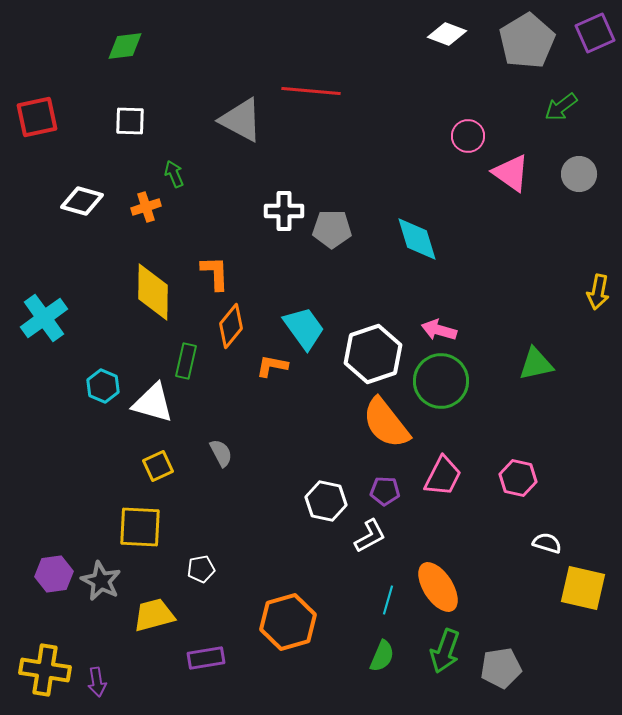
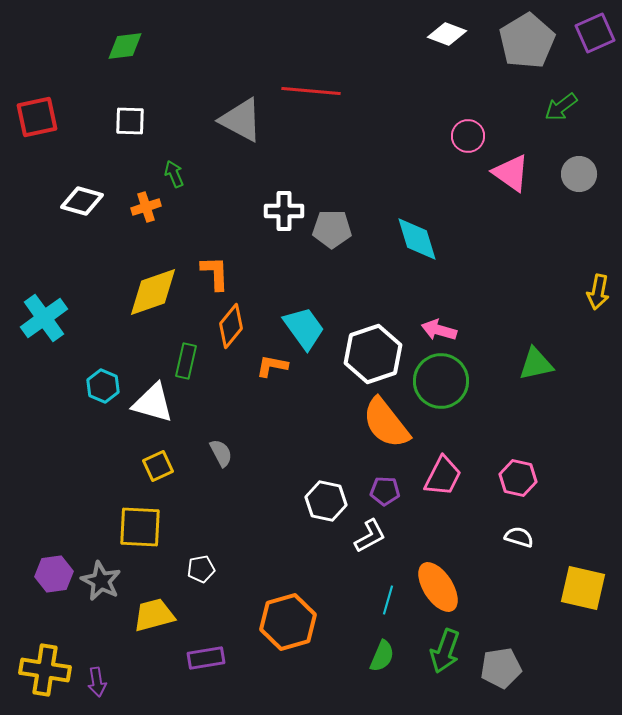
yellow diamond at (153, 292): rotated 70 degrees clockwise
white semicircle at (547, 543): moved 28 px left, 6 px up
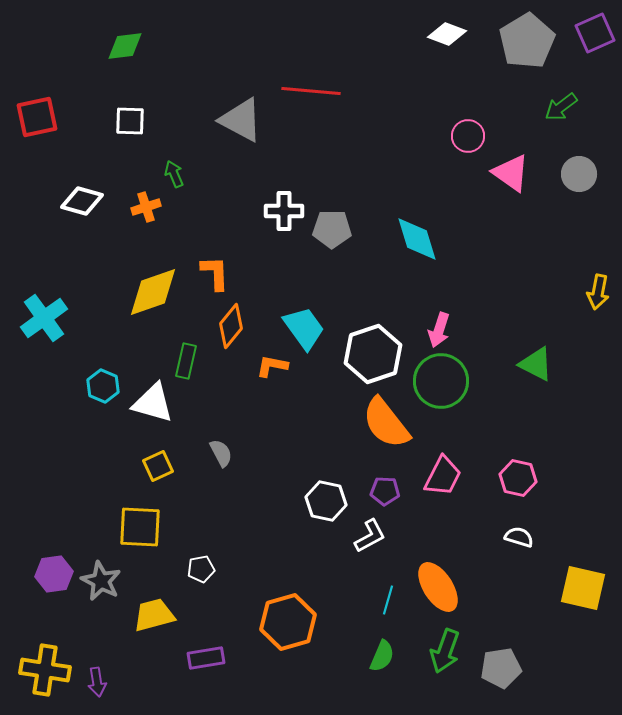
pink arrow at (439, 330): rotated 88 degrees counterclockwise
green triangle at (536, 364): rotated 39 degrees clockwise
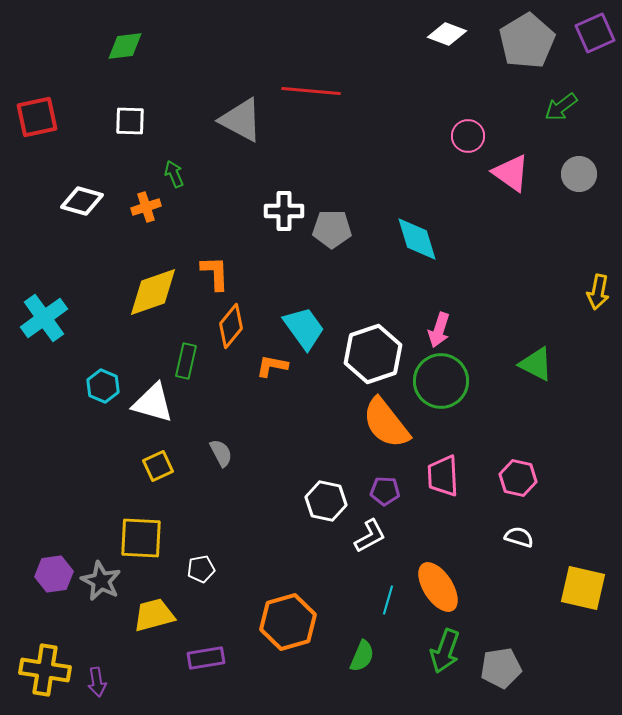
pink trapezoid at (443, 476): rotated 150 degrees clockwise
yellow square at (140, 527): moved 1 px right, 11 px down
green semicircle at (382, 656): moved 20 px left
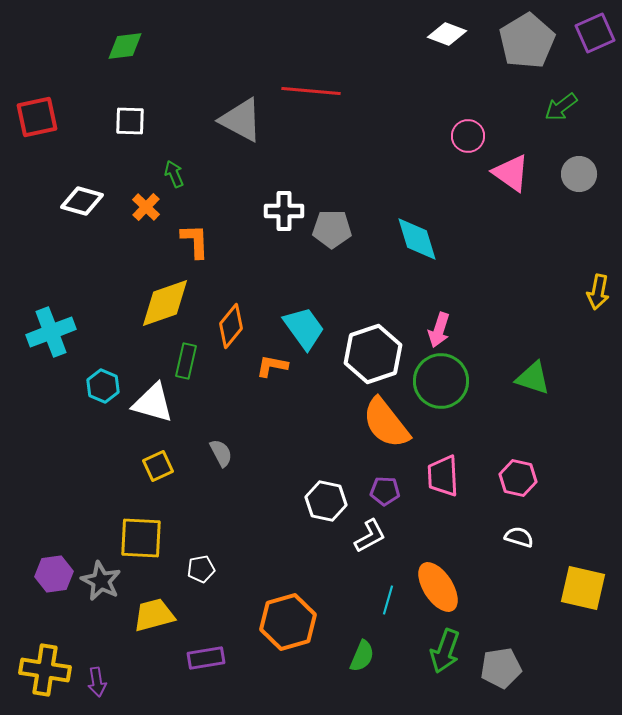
orange cross at (146, 207): rotated 28 degrees counterclockwise
orange L-shape at (215, 273): moved 20 px left, 32 px up
yellow diamond at (153, 292): moved 12 px right, 11 px down
cyan cross at (44, 318): moved 7 px right, 14 px down; rotated 15 degrees clockwise
green triangle at (536, 364): moved 3 px left, 14 px down; rotated 9 degrees counterclockwise
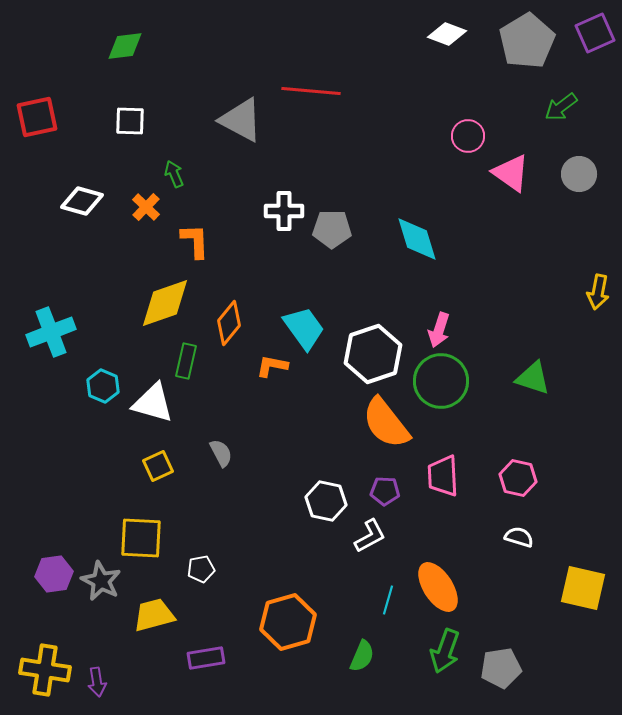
orange diamond at (231, 326): moved 2 px left, 3 px up
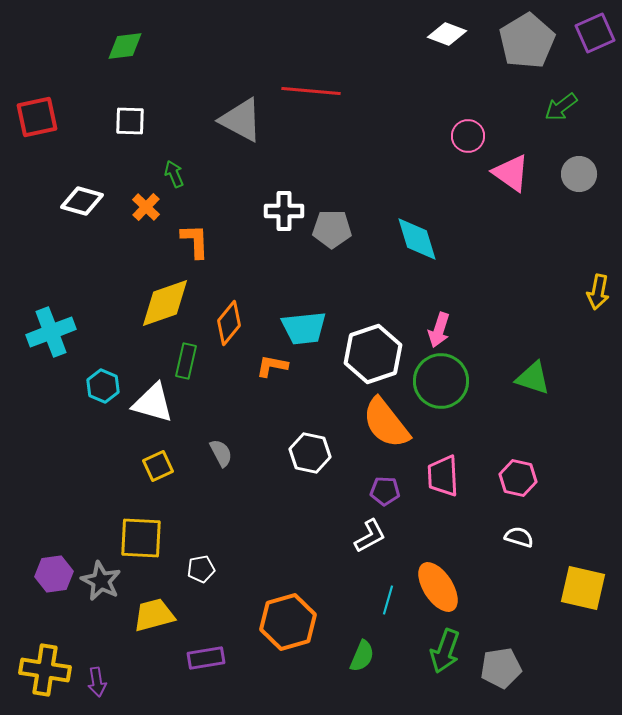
cyan trapezoid at (304, 328): rotated 120 degrees clockwise
white hexagon at (326, 501): moved 16 px left, 48 px up
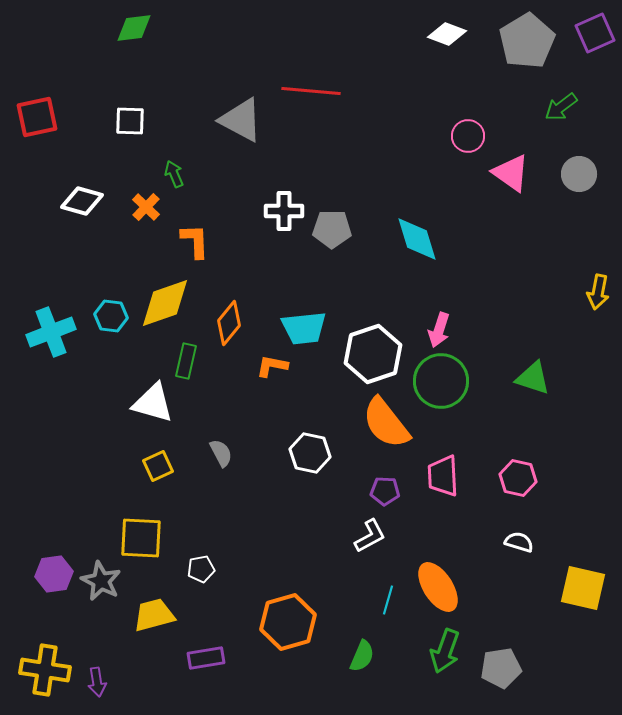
green diamond at (125, 46): moved 9 px right, 18 px up
cyan hexagon at (103, 386): moved 8 px right, 70 px up; rotated 16 degrees counterclockwise
white semicircle at (519, 537): moved 5 px down
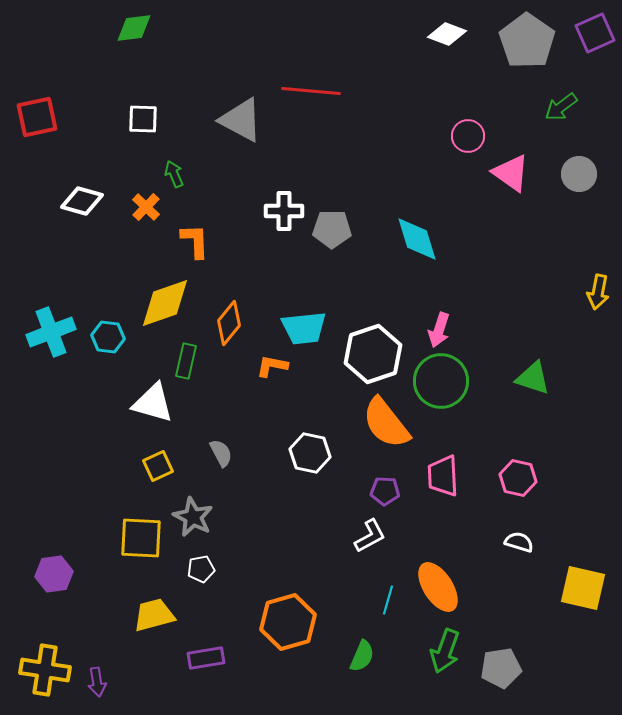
gray pentagon at (527, 41): rotated 6 degrees counterclockwise
white square at (130, 121): moved 13 px right, 2 px up
cyan hexagon at (111, 316): moved 3 px left, 21 px down
gray star at (101, 581): moved 92 px right, 64 px up
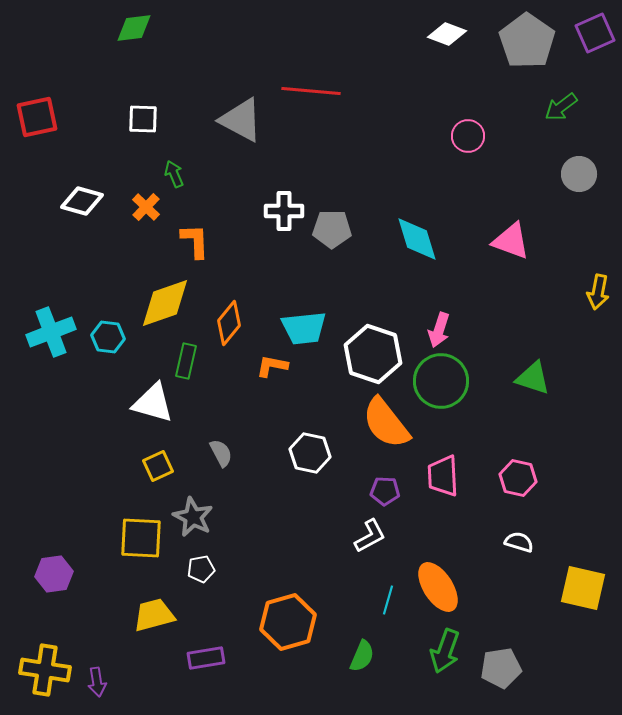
pink triangle at (511, 173): moved 68 px down; rotated 15 degrees counterclockwise
white hexagon at (373, 354): rotated 22 degrees counterclockwise
